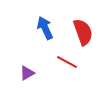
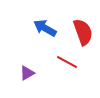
blue arrow: rotated 35 degrees counterclockwise
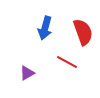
blue arrow: rotated 105 degrees counterclockwise
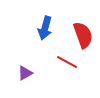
red semicircle: moved 3 px down
purple triangle: moved 2 px left
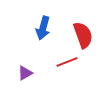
blue arrow: moved 2 px left
red line: rotated 50 degrees counterclockwise
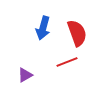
red semicircle: moved 6 px left, 2 px up
purple triangle: moved 2 px down
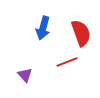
red semicircle: moved 4 px right
purple triangle: rotated 42 degrees counterclockwise
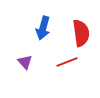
red semicircle: rotated 12 degrees clockwise
purple triangle: moved 13 px up
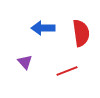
blue arrow: rotated 75 degrees clockwise
red line: moved 9 px down
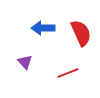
red semicircle: rotated 16 degrees counterclockwise
red line: moved 1 px right, 2 px down
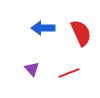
purple triangle: moved 7 px right, 7 px down
red line: moved 1 px right
